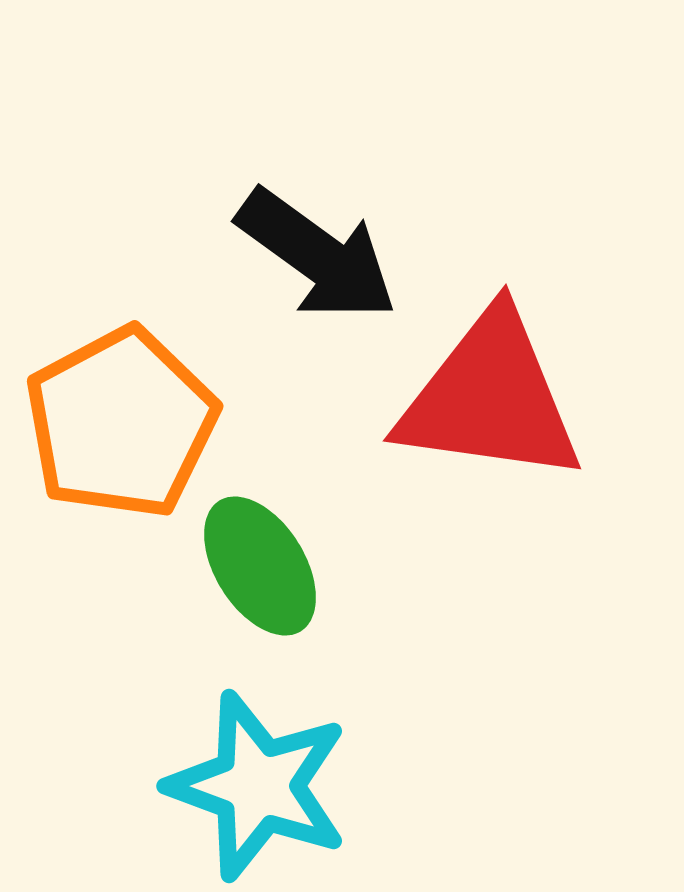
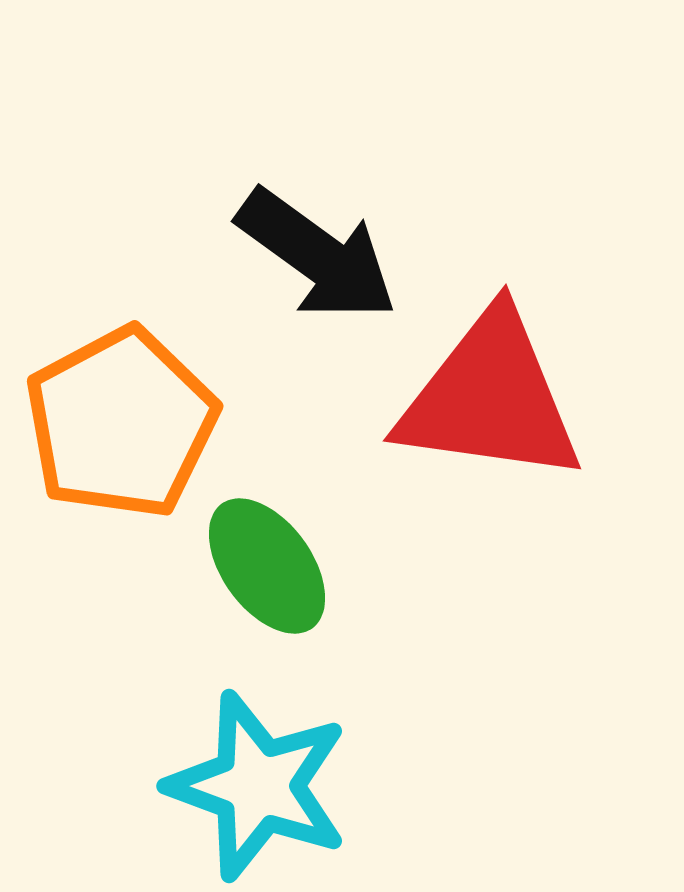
green ellipse: moved 7 px right; rotated 4 degrees counterclockwise
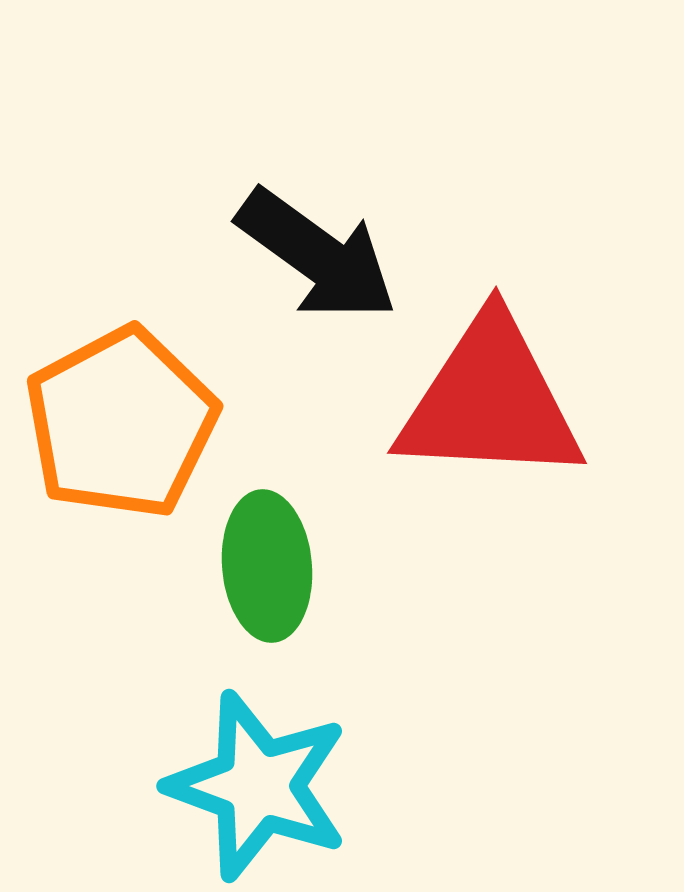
red triangle: moved 3 px down; rotated 5 degrees counterclockwise
green ellipse: rotated 31 degrees clockwise
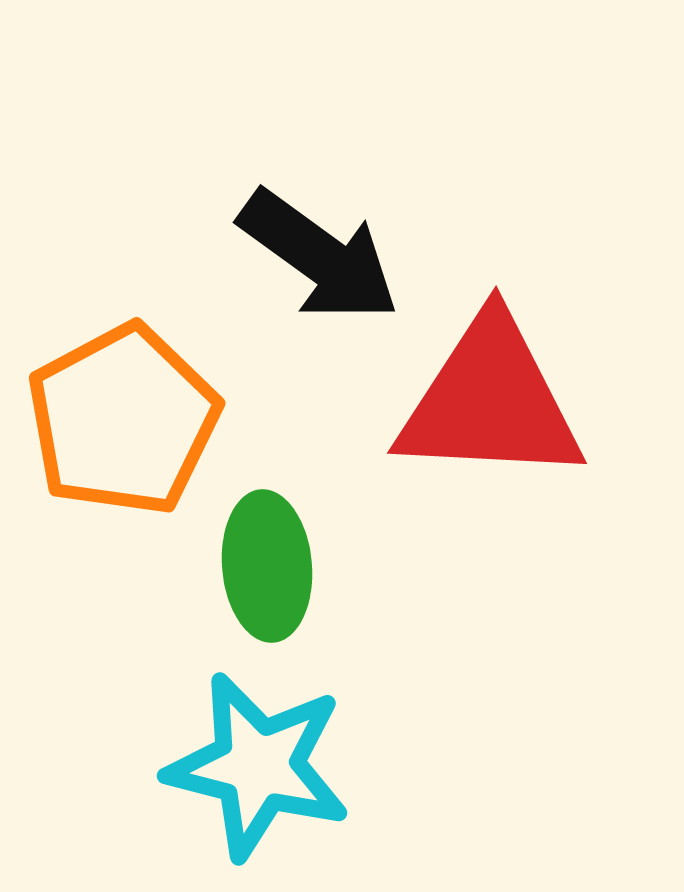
black arrow: moved 2 px right, 1 px down
orange pentagon: moved 2 px right, 3 px up
cyan star: moved 20 px up; rotated 6 degrees counterclockwise
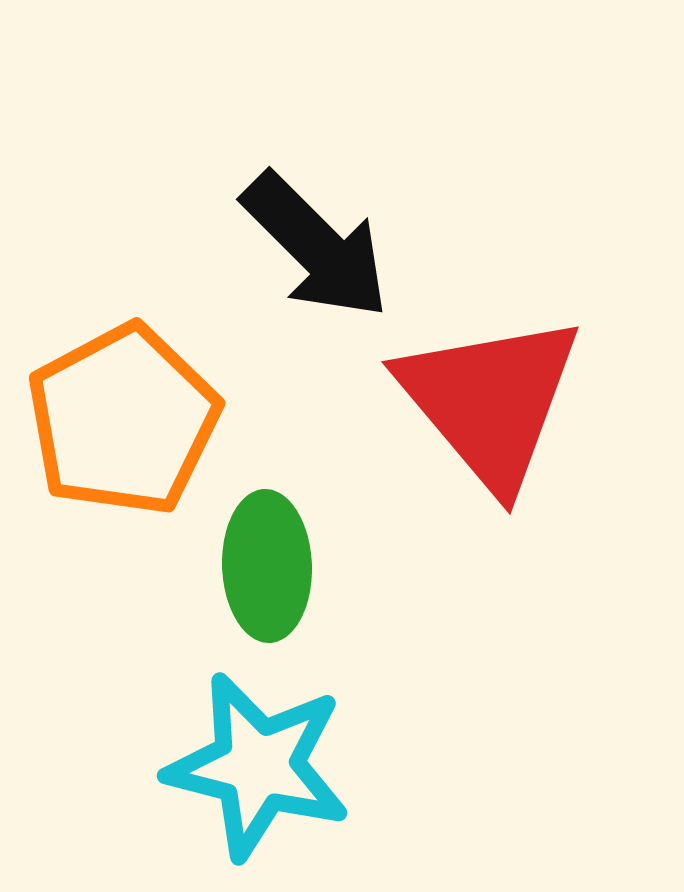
black arrow: moved 3 px left, 10 px up; rotated 9 degrees clockwise
red triangle: rotated 47 degrees clockwise
green ellipse: rotated 3 degrees clockwise
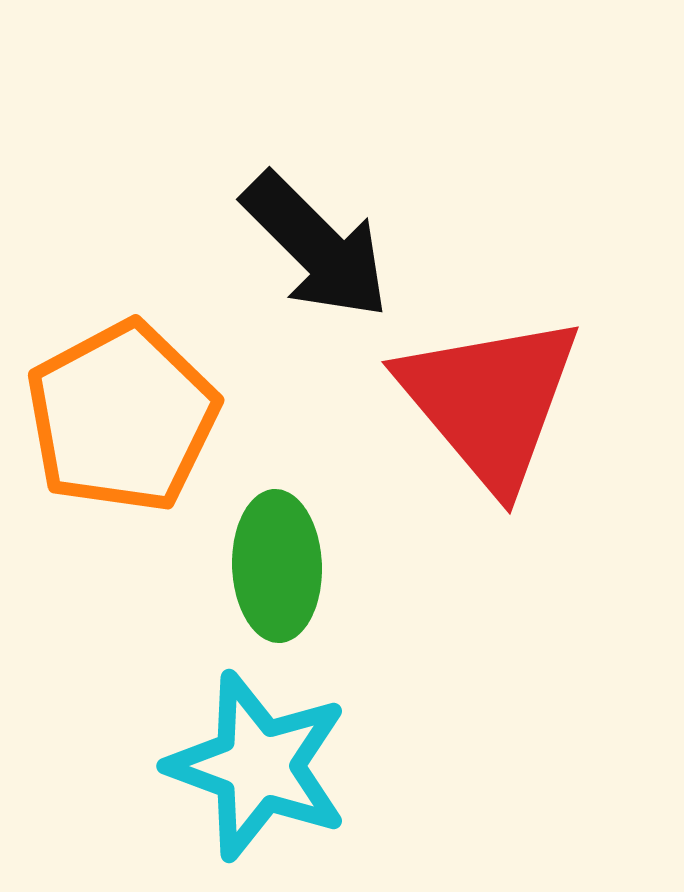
orange pentagon: moved 1 px left, 3 px up
green ellipse: moved 10 px right
cyan star: rotated 6 degrees clockwise
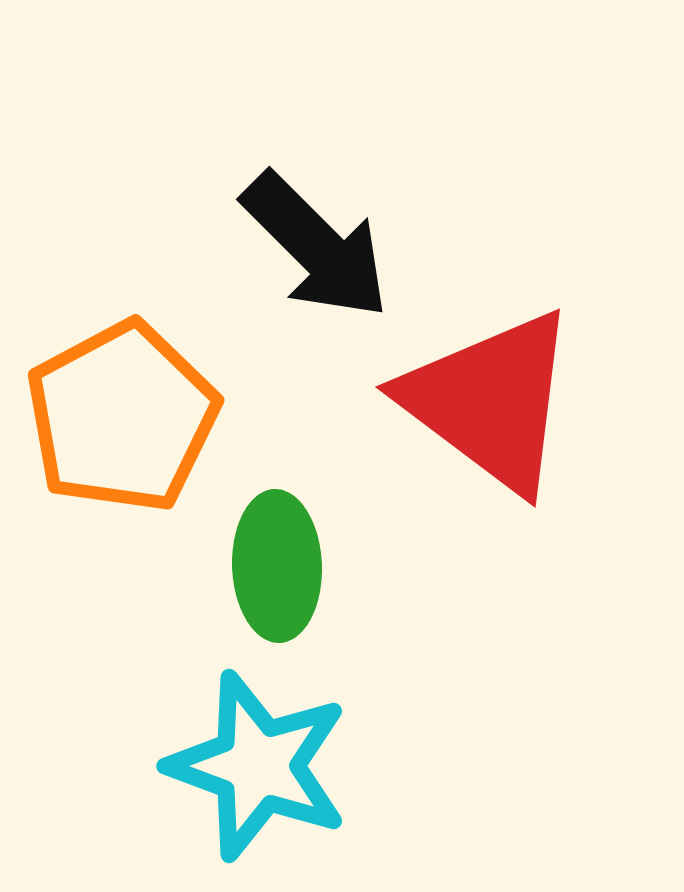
red triangle: rotated 13 degrees counterclockwise
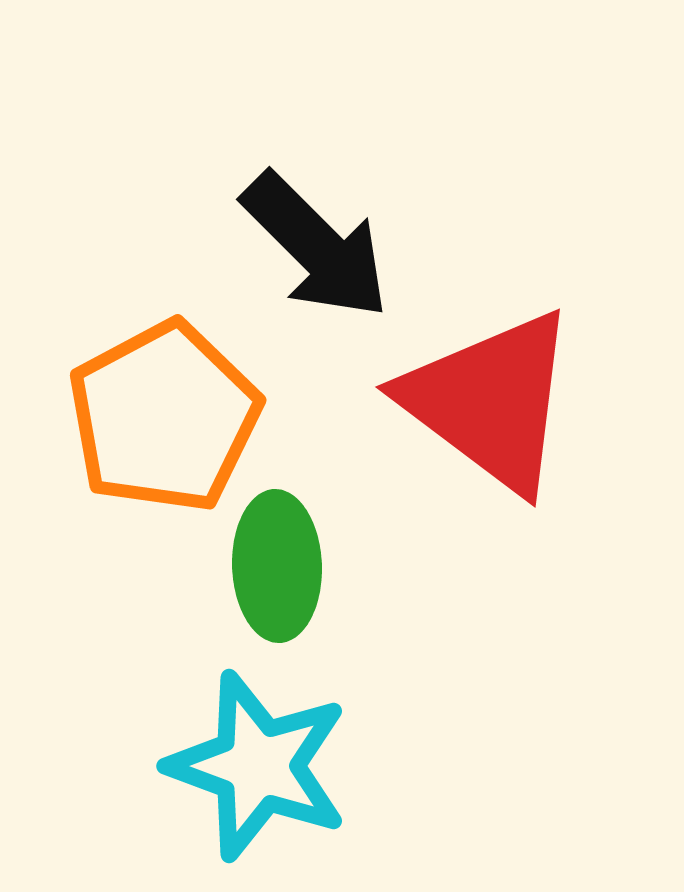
orange pentagon: moved 42 px right
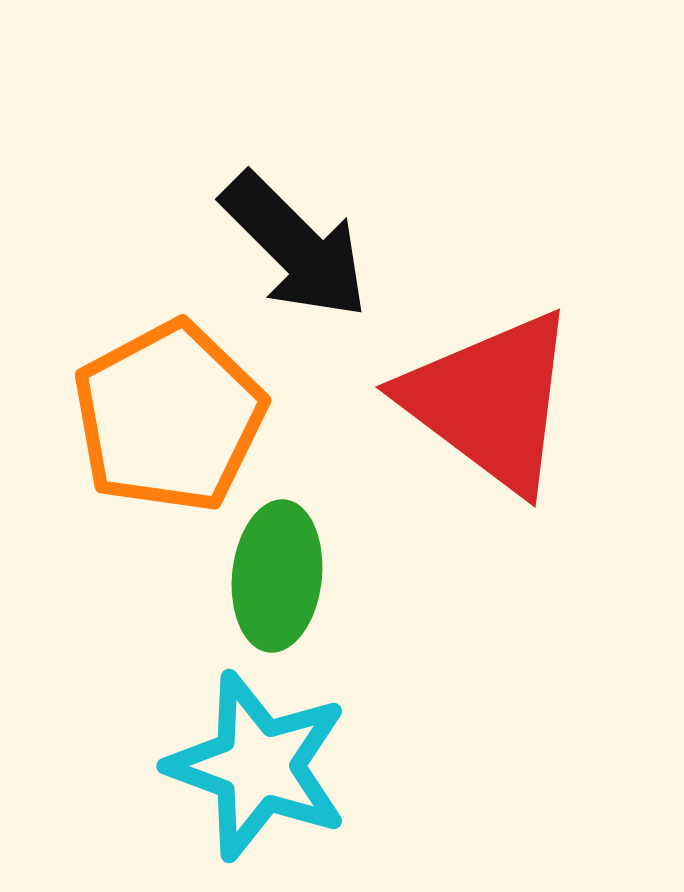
black arrow: moved 21 px left
orange pentagon: moved 5 px right
green ellipse: moved 10 px down; rotated 8 degrees clockwise
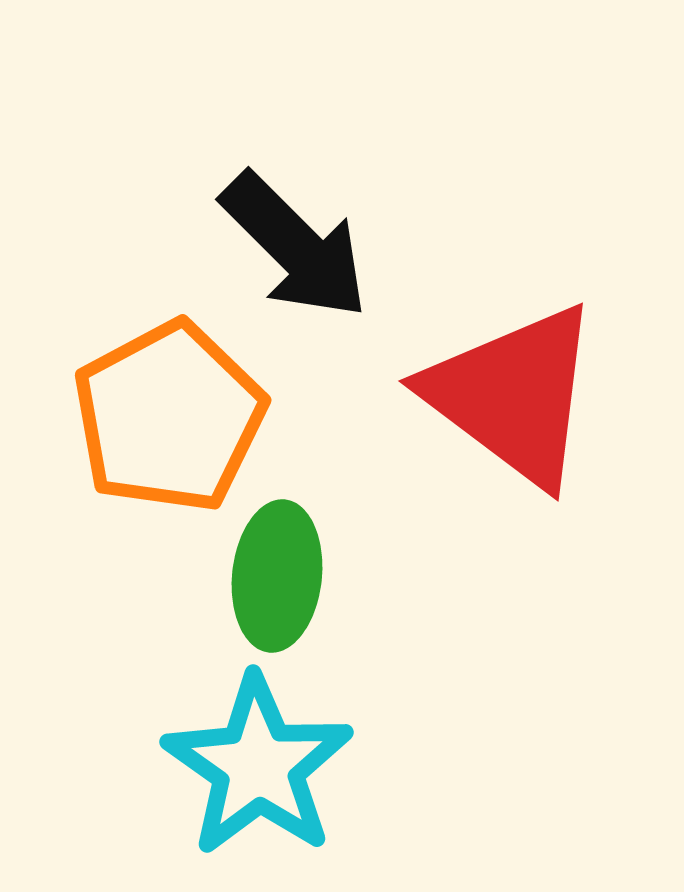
red triangle: moved 23 px right, 6 px up
cyan star: rotated 15 degrees clockwise
